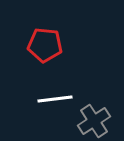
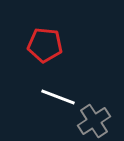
white line: moved 3 px right, 2 px up; rotated 28 degrees clockwise
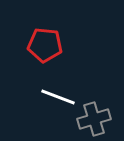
gray cross: moved 2 px up; rotated 16 degrees clockwise
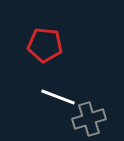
gray cross: moved 5 px left
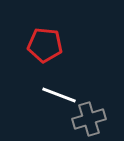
white line: moved 1 px right, 2 px up
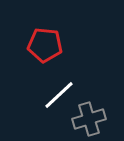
white line: rotated 64 degrees counterclockwise
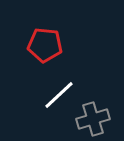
gray cross: moved 4 px right
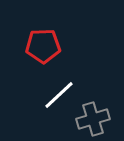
red pentagon: moved 2 px left, 1 px down; rotated 8 degrees counterclockwise
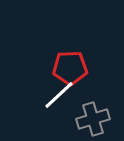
red pentagon: moved 27 px right, 22 px down
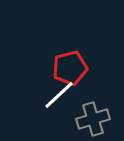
red pentagon: rotated 12 degrees counterclockwise
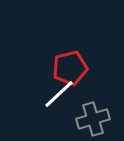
white line: moved 1 px up
